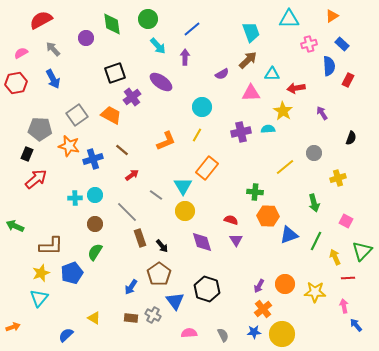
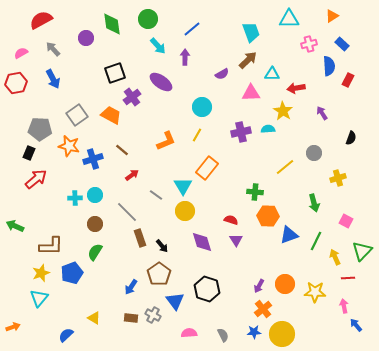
black rectangle at (27, 154): moved 2 px right, 1 px up
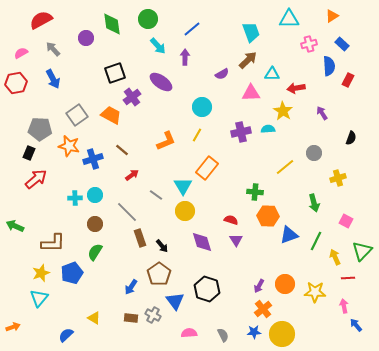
brown L-shape at (51, 246): moved 2 px right, 3 px up
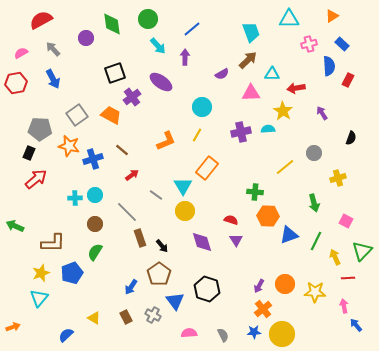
brown rectangle at (131, 318): moved 5 px left, 1 px up; rotated 56 degrees clockwise
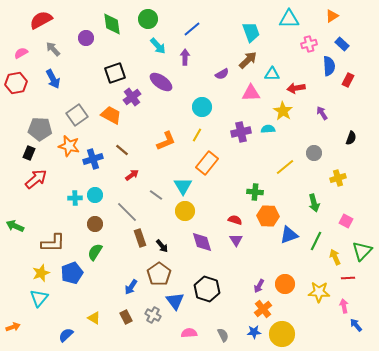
orange rectangle at (207, 168): moved 5 px up
red semicircle at (231, 220): moved 4 px right
yellow star at (315, 292): moved 4 px right
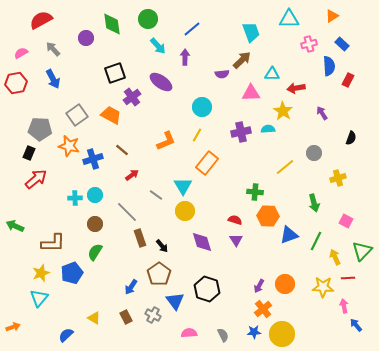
brown arrow at (248, 60): moved 6 px left
purple semicircle at (222, 74): rotated 24 degrees clockwise
yellow star at (319, 292): moved 4 px right, 5 px up
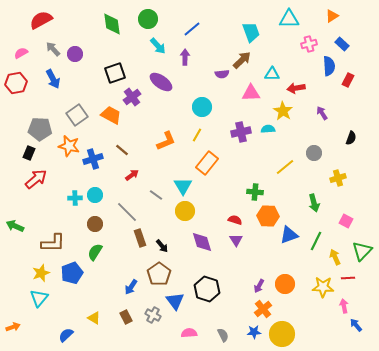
purple circle at (86, 38): moved 11 px left, 16 px down
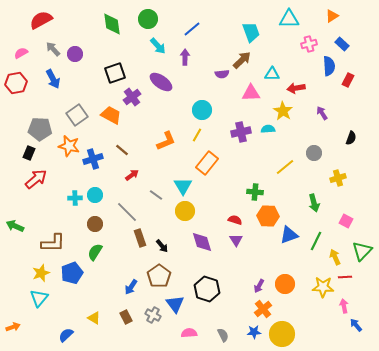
cyan circle at (202, 107): moved 3 px down
brown pentagon at (159, 274): moved 2 px down
red line at (348, 278): moved 3 px left, 1 px up
blue triangle at (175, 301): moved 3 px down
